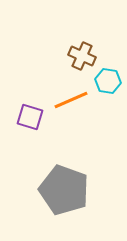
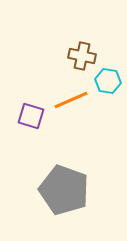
brown cross: rotated 12 degrees counterclockwise
purple square: moved 1 px right, 1 px up
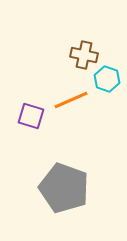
brown cross: moved 2 px right, 1 px up
cyan hexagon: moved 1 px left, 2 px up; rotated 10 degrees clockwise
gray pentagon: moved 2 px up
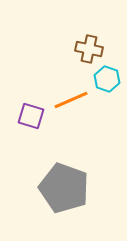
brown cross: moved 5 px right, 6 px up
